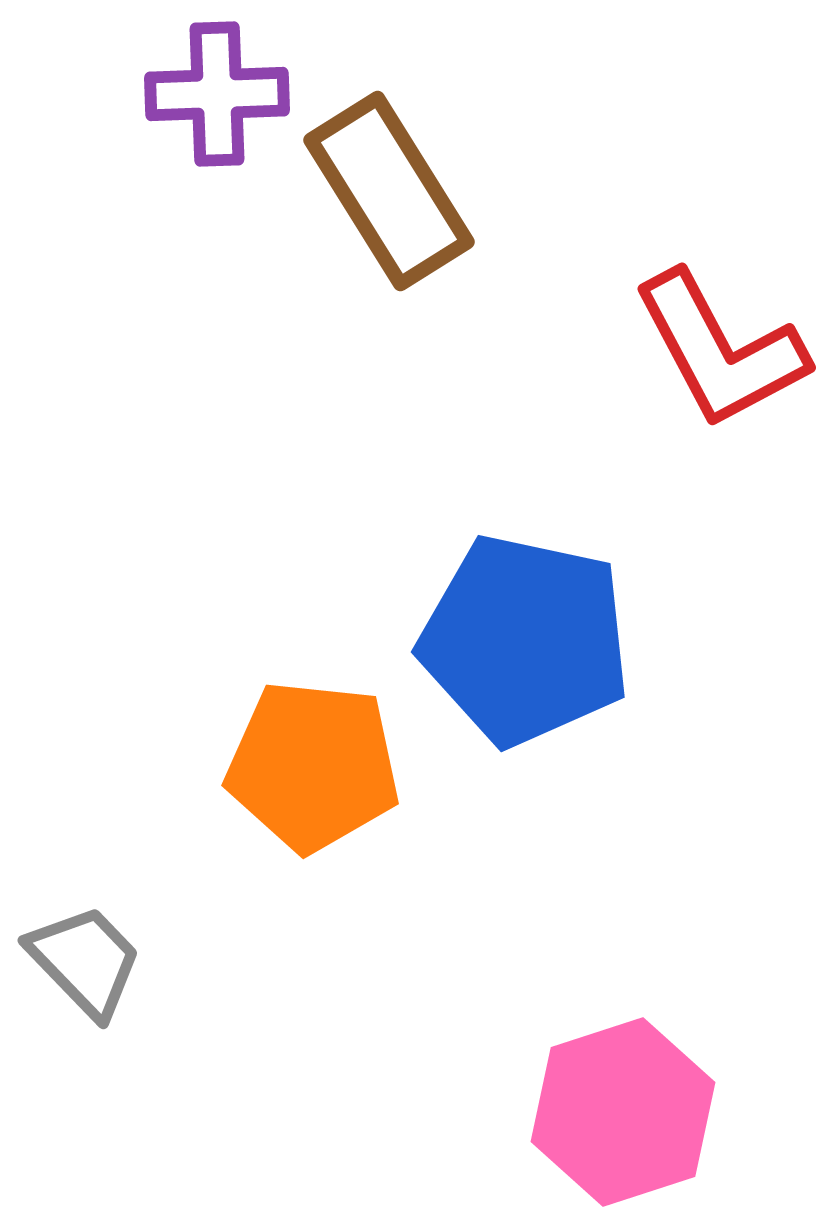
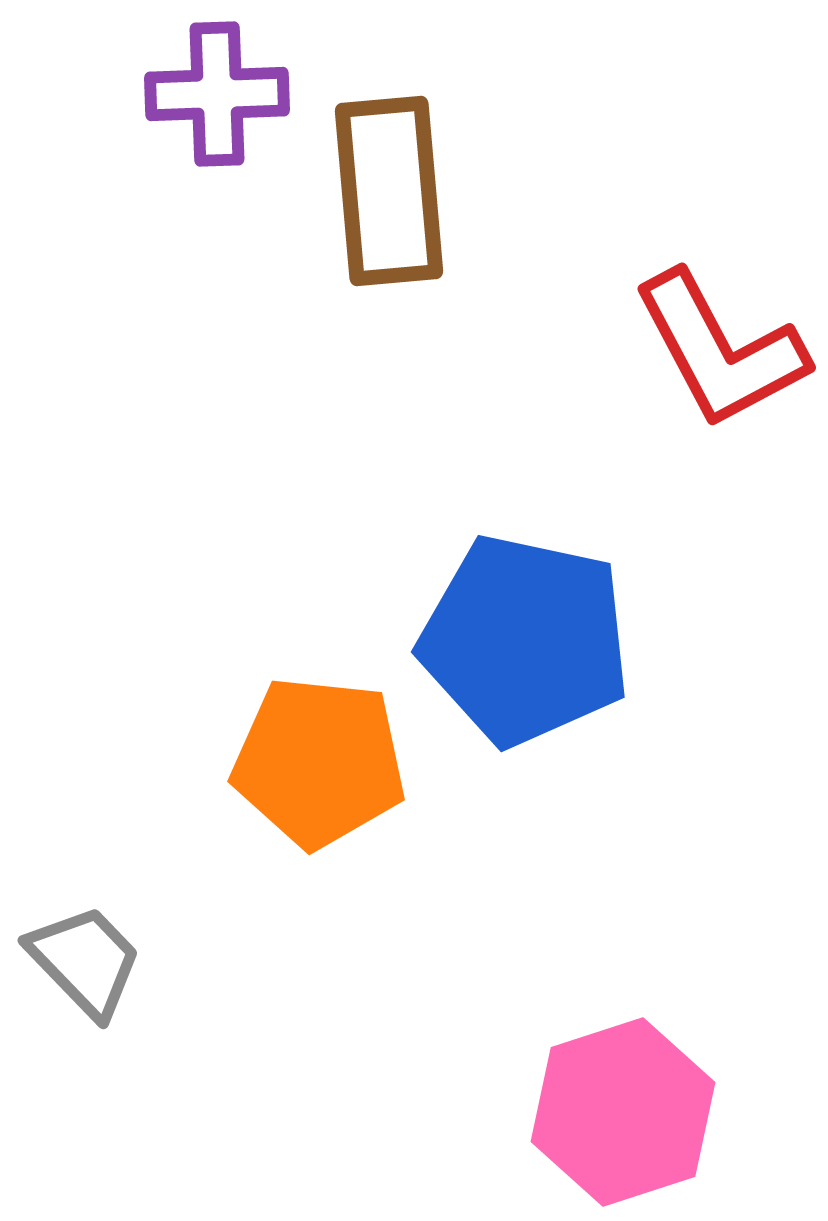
brown rectangle: rotated 27 degrees clockwise
orange pentagon: moved 6 px right, 4 px up
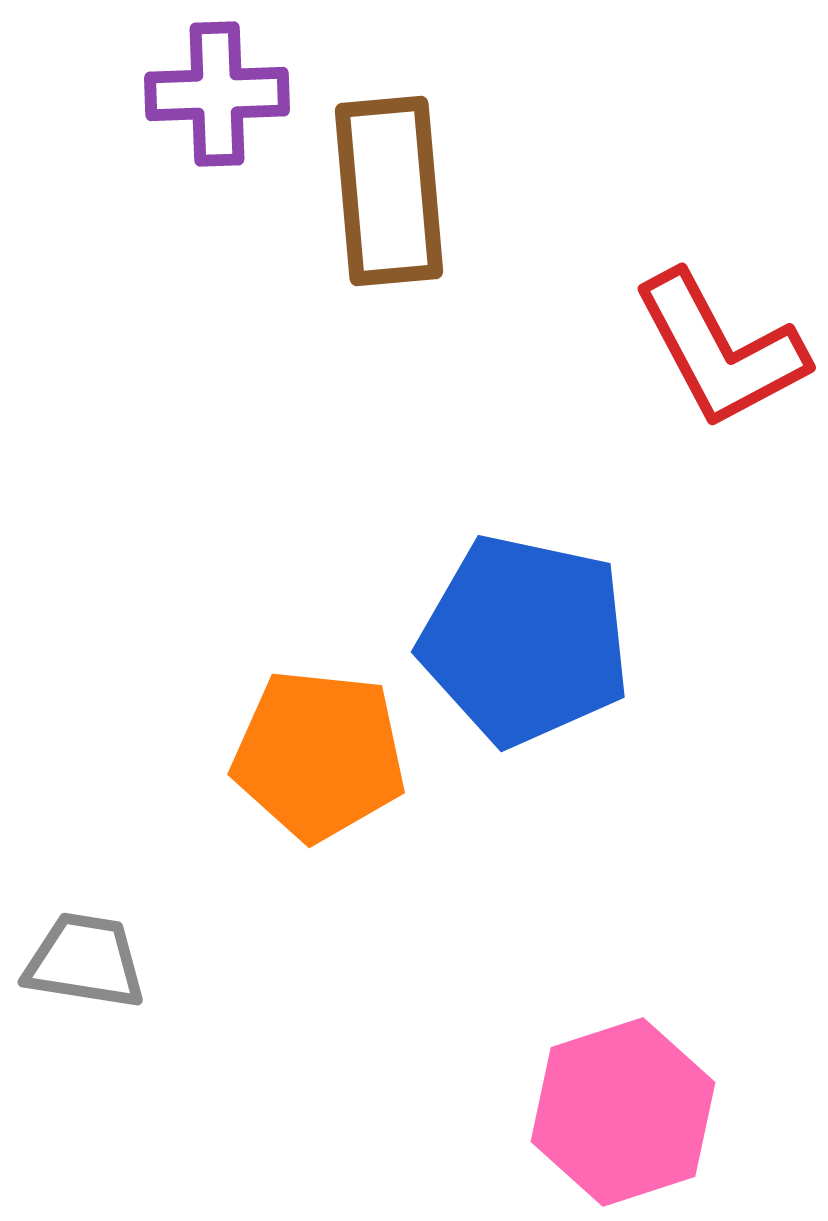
orange pentagon: moved 7 px up
gray trapezoid: rotated 37 degrees counterclockwise
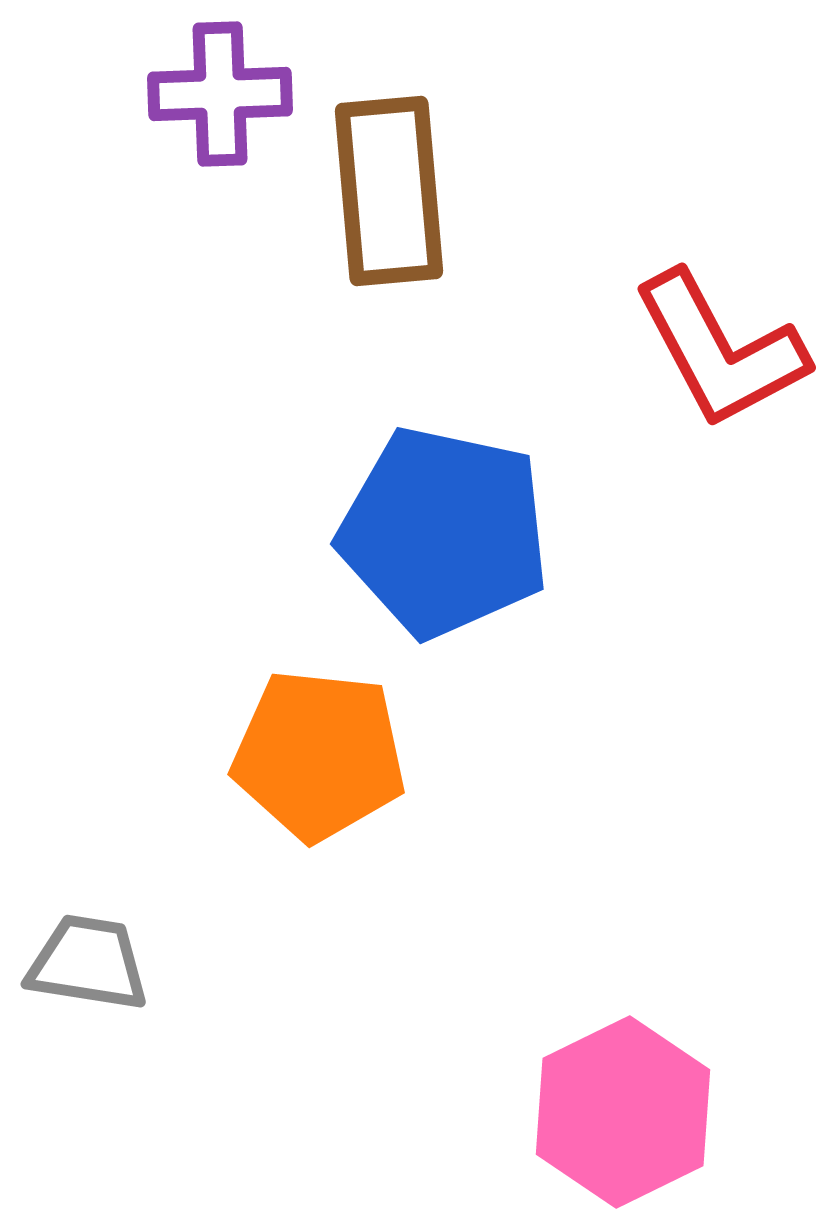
purple cross: moved 3 px right
blue pentagon: moved 81 px left, 108 px up
gray trapezoid: moved 3 px right, 2 px down
pink hexagon: rotated 8 degrees counterclockwise
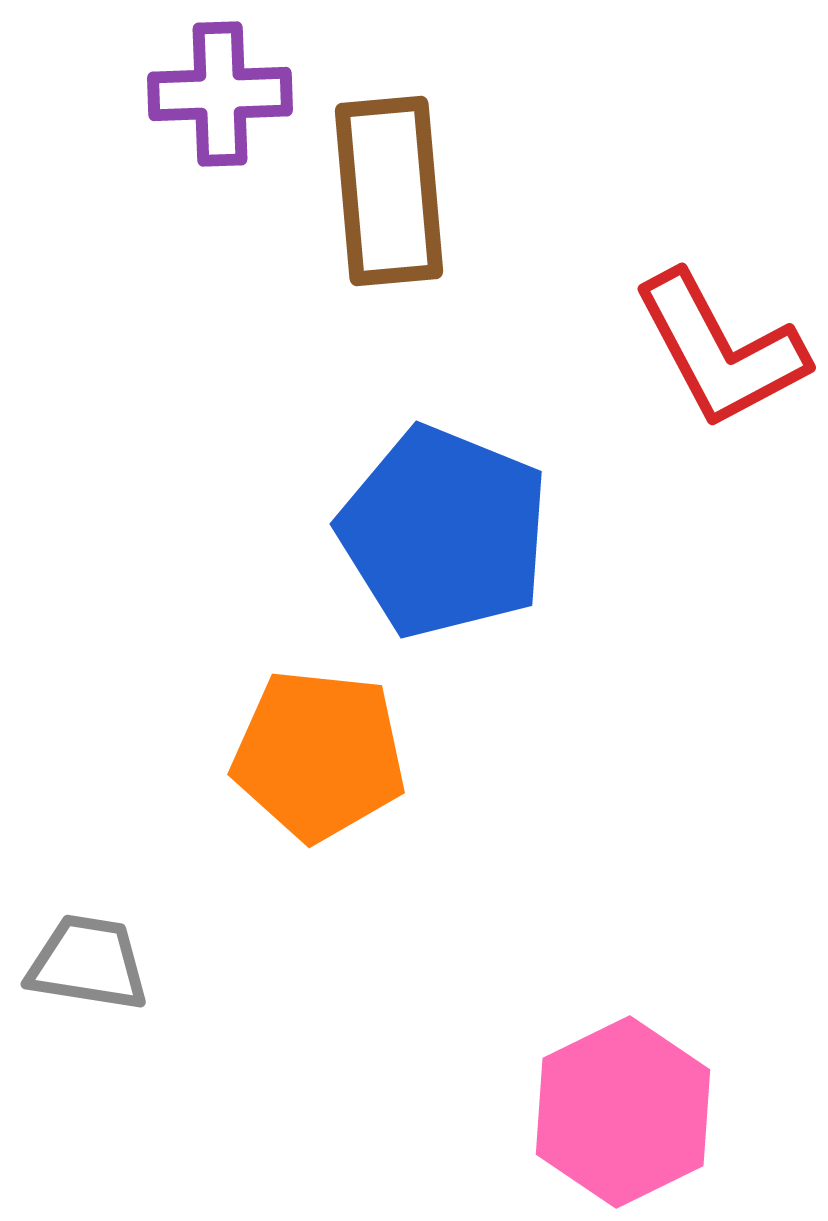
blue pentagon: rotated 10 degrees clockwise
